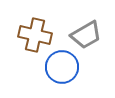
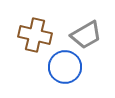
blue circle: moved 3 px right
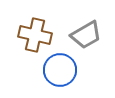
blue circle: moved 5 px left, 3 px down
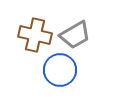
gray trapezoid: moved 11 px left
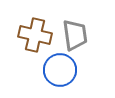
gray trapezoid: rotated 68 degrees counterclockwise
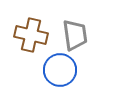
brown cross: moved 4 px left
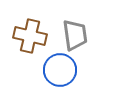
brown cross: moved 1 px left, 1 px down
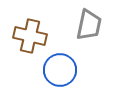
gray trapezoid: moved 14 px right, 10 px up; rotated 20 degrees clockwise
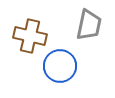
blue circle: moved 4 px up
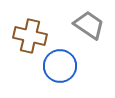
gray trapezoid: rotated 68 degrees counterclockwise
